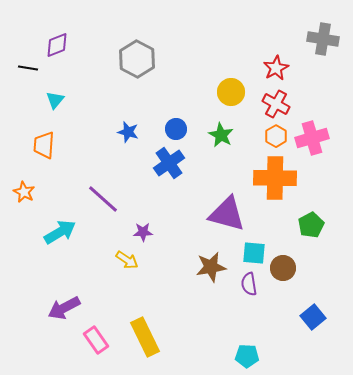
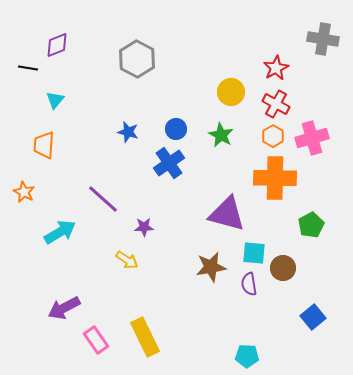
orange hexagon: moved 3 px left
purple star: moved 1 px right, 5 px up
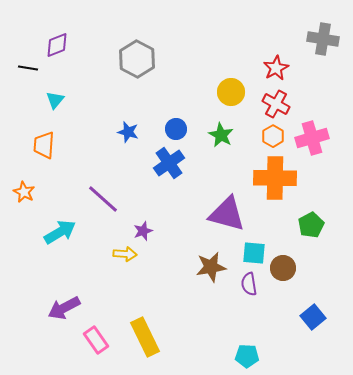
purple star: moved 1 px left, 4 px down; rotated 18 degrees counterclockwise
yellow arrow: moved 2 px left, 6 px up; rotated 30 degrees counterclockwise
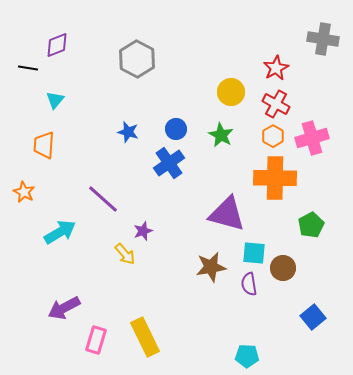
yellow arrow: rotated 45 degrees clockwise
pink rectangle: rotated 52 degrees clockwise
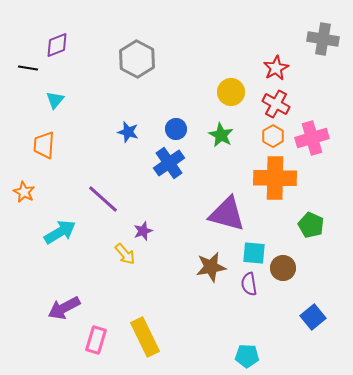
green pentagon: rotated 20 degrees counterclockwise
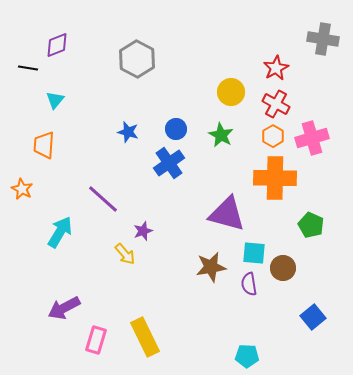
orange star: moved 2 px left, 3 px up
cyan arrow: rotated 28 degrees counterclockwise
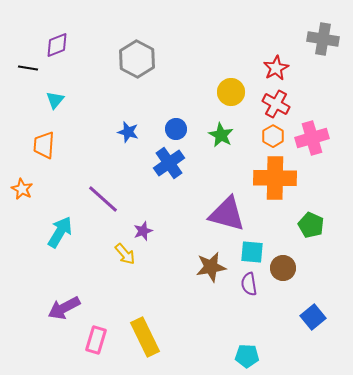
cyan square: moved 2 px left, 1 px up
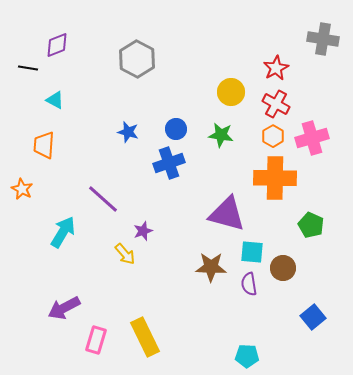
cyan triangle: rotated 42 degrees counterclockwise
green star: rotated 20 degrees counterclockwise
blue cross: rotated 16 degrees clockwise
cyan arrow: moved 3 px right
brown star: rotated 12 degrees clockwise
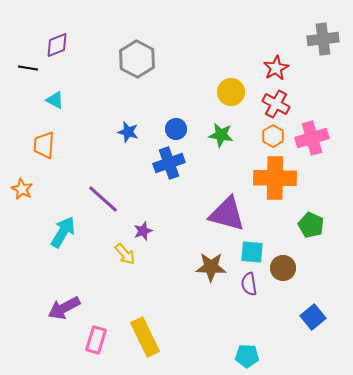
gray cross: rotated 16 degrees counterclockwise
